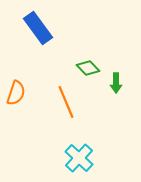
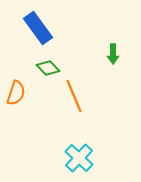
green diamond: moved 40 px left
green arrow: moved 3 px left, 29 px up
orange line: moved 8 px right, 6 px up
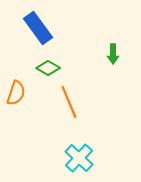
green diamond: rotated 15 degrees counterclockwise
orange line: moved 5 px left, 6 px down
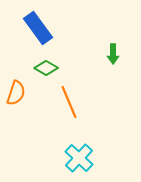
green diamond: moved 2 px left
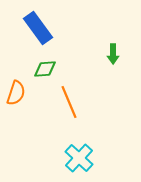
green diamond: moved 1 px left, 1 px down; rotated 35 degrees counterclockwise
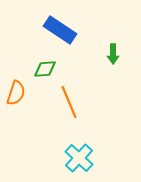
blue rectangle: moved 22 px right, 2 px down; rotated 20 degrees counterclockwise
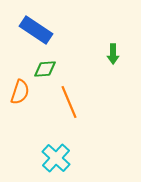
blue rectangle: moved 24 px left
orange semicircle: moved 4 px right, 1 px up
cyan cross: moved 23 px left
